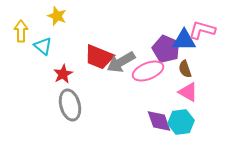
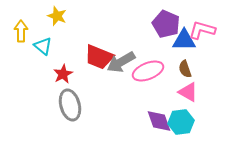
purple pentagon: moved 25 px up
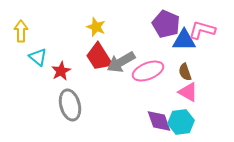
yellow star: moved 39 px right, 11 px down
cyan triangle: moved 5 px left, 11 px down
red trapezoid: rotated 36 degrees clockwise
brown semicircle: moved 3 px down
red star: moved 2 px left, 3 px up
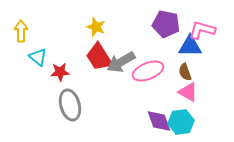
purple pentagon: rotated 12 degrees counterclockwise
blue triangle: moved 6 px right, 6 px down
red star: moved 1 px left, 1 px down; rotated 24 degrees clockwise
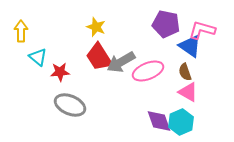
blue triangle: rotated 35 degrees clockwise
gray ellipse: rotated 52 degrees counterclockwise
cyan hexagon: rotated 15 degrees counterclockwise
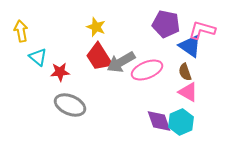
yellow arrow: rotated 10 degrees counterclockwise
pink ellipse: moved 1 px left, 1 px up
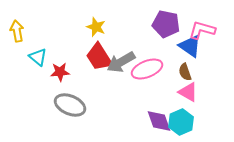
yellow arrow: moved 4 px left
pink ellipse: moved 1 px up
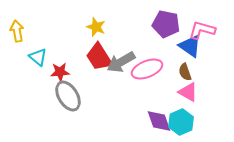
gray ellipse: moved 2 px left, 9 px up; rotated 36 degrees clockwise
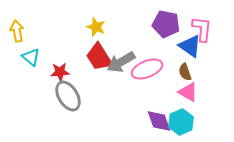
pink L-shape: moved 1 px up; rotated 80 degrees clockwise
cyan triangle: moved 7 px left
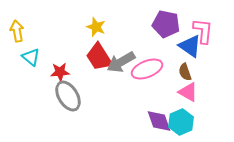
pink L-shape: moved 1 px right, 2 px down
